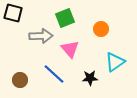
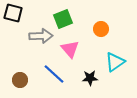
green square: moved 2 px left, 1 px down
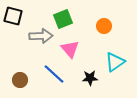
black square: moved 3 px down
orange circle: moved 3 px right, 3 px up
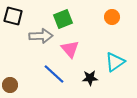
orange circle: moved 8 px right, 9 px up
brown circle: moved 10 px left, 5 px down
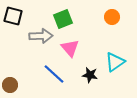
pink triangle: moved 1 px up
black star: moved 3 px up; rotated 14 degrees clockwise
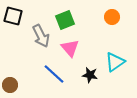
green square: moved 2 px right, 1 px down
gray arrow: rotated 65 degrees clockwise
